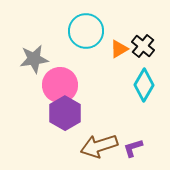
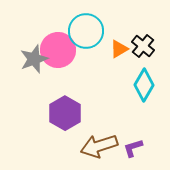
gray star: rotated 12 degrees counterclockwise
pink circle: moved 2 px left, 35 px up
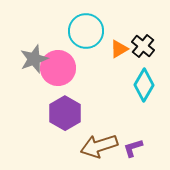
pink circle: moved 18 px down
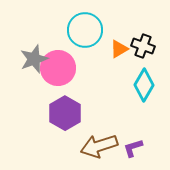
cyan circle: moved 1 px left, 1 px up
black cross: rotated 20 degrees counterclockwise
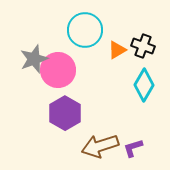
orange triangle: moved 2 px left, 1 px down
pink circle: moved 2 px down
brown arrow: moved 1 px right
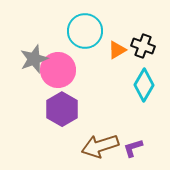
cyan circle: moved 1 px down
purple hexagon: moved 3 px left, 4 px up
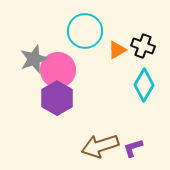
purple hexagon: moved 5 px left, 11 px up
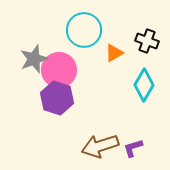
cyan circle: moved 1 px left, 1 px up
black cross: moved 4 px right, 5 px up
orange triangle: moved 3 px left, 3 px down
pink circle: moved 1 px right
purple hexagon: rotated 12 degrees counterclockwise
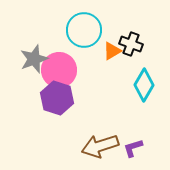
black cross: moved 16 px left, 3 px down
orange triangle: moved 2 px left, 2 px up
